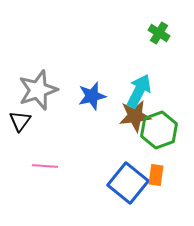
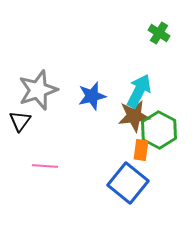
brown star: moved 1 px left
green hexagon: rotated 12 degrees counterclockwise
orange rectangle: moved 15 px left, 25 px up
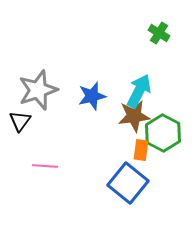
green hexagon: moved 4 px right, 3 px down
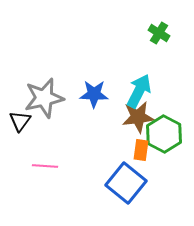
gray star: moved 6 px right, 8 px down; rotated 6 degrees clockwise
blue star: moved 2 px right, 2 px up; rotated 16 degrees clockwise
brown star: moved 4 px right, 1 px down
green hexagon: moved 1 px right, 1 px down
blue square: moved 2 px left
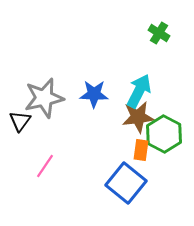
pink line: rotated 60 degrees counterclockwise
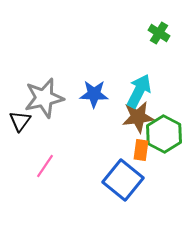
blue square: moved 3 px left, 3 px up
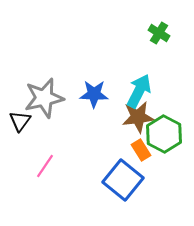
orange rectangle: rotated 40 degrees counterclockwise
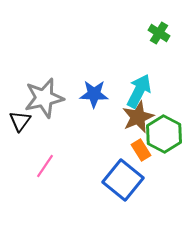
brown star: rotated 16 degrees counterclockwise
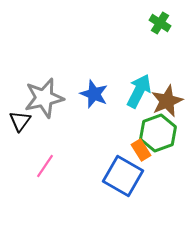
green cross: moved 1 px right, 10 px up
blue star: rotated 20 degrees clockwise
brown star: moved 29 px right, 16 px up
green hexagon: moved 6 px left, 1 px up; rotated 12 degrees clockwise
blue square: moved 4 px up; rotated 9 degrees counterclockwise
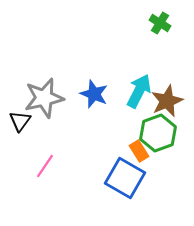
orange rectangle: moved 2 px left, 1 px down
blue square: moved 2 px right, 2 px down
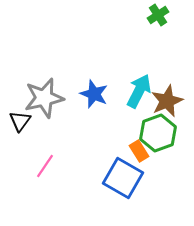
green cross: moved 2 px left, 8 px up; rotated 25 degrees clockwise
blue square: moved 2 px left
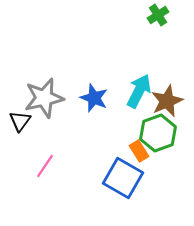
blue star: moved 4 px down
